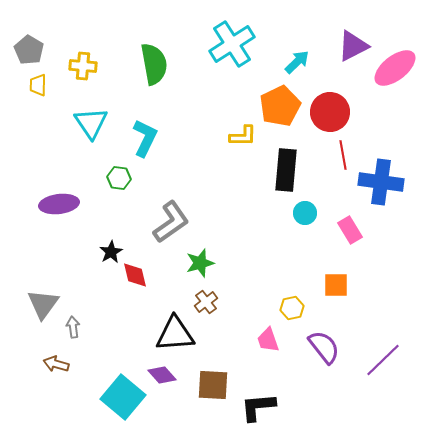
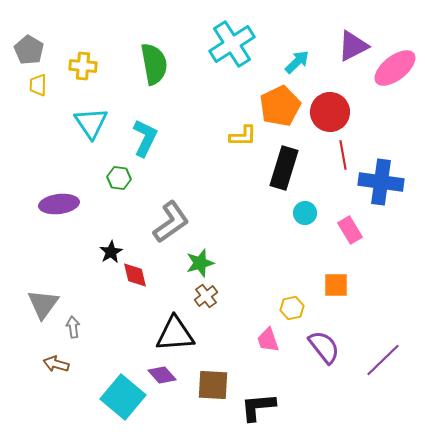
black rectangle: moved 2 px left, 2 px up; rotated 12 degrees clockwise
brown cross: moved 6 px up
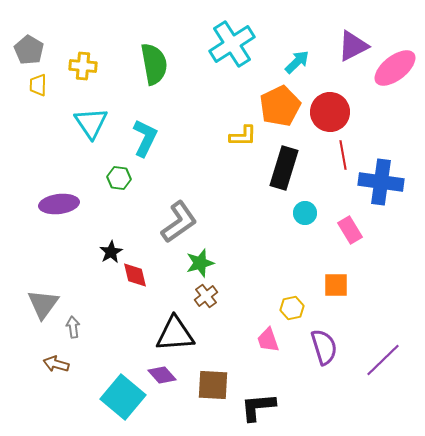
gray L-shape: moved 8 px right
purple semicircle: rotated 21 degrees clockwise
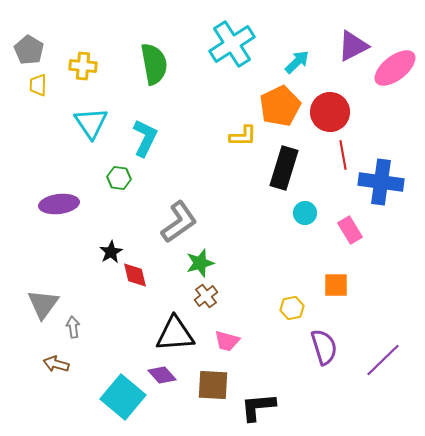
pink trapezoid: moved 41 px left, 1 px down; rotated 56 degrees counterclockwise
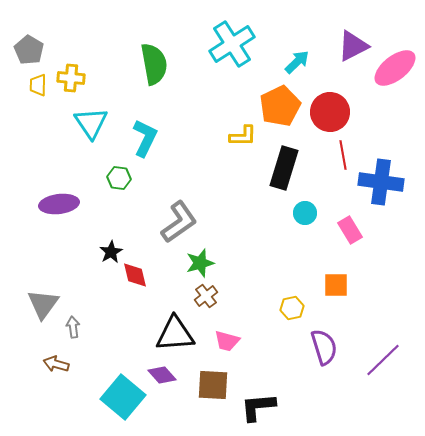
yellow cross: moved 12 px left, 12 px down
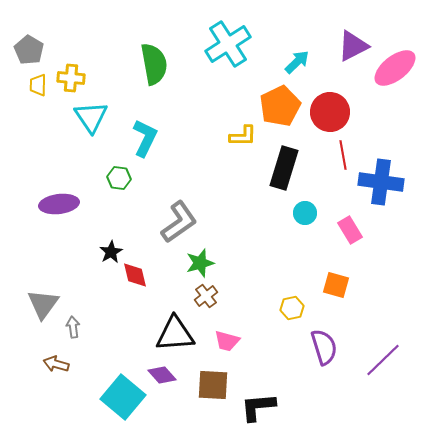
cyan cross: moved 4 px left
cyan triangle: moved 6 px up
orange square: rotated 16 degrees clockwise
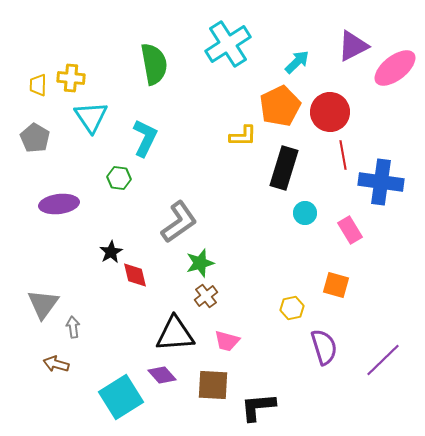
gray pentagon: moved 6 px right, 88 px down
cyan square: moved 2 px left; rotated 18 degrees clockwise
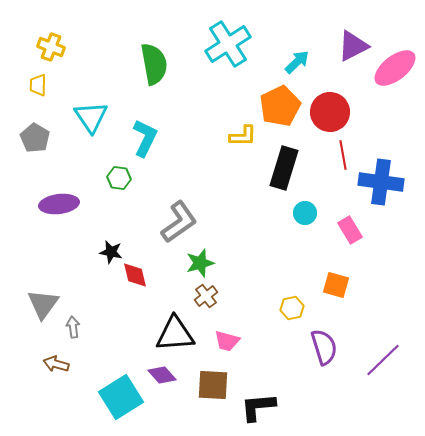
yellow cross: moved 20 px left, 31 px up; rotated 16 degrees clockwise
black star: rotated 30 degrees counterclockwise
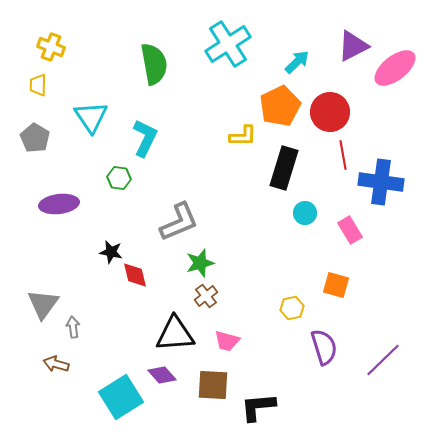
gray L-shape: rotated 12 degrees clockwise
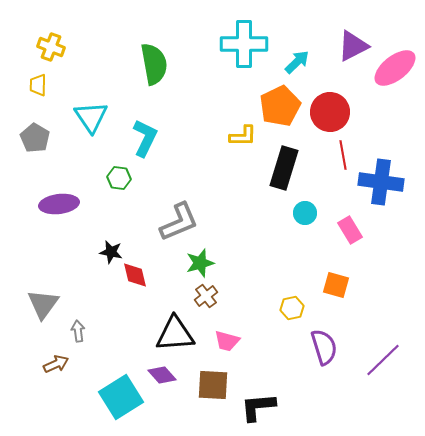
cyan cross: moved 16 px right; rotated 33 degrees clockwise
gray arrow: moved 5 px right, 4 px down
brown arrow: rotated 140 degrees clockwise
